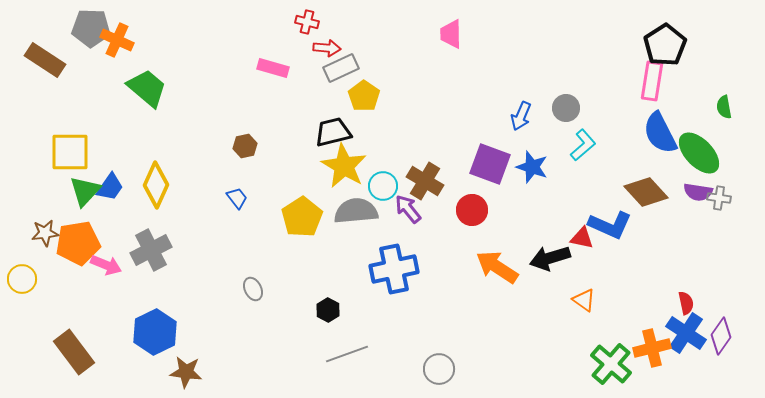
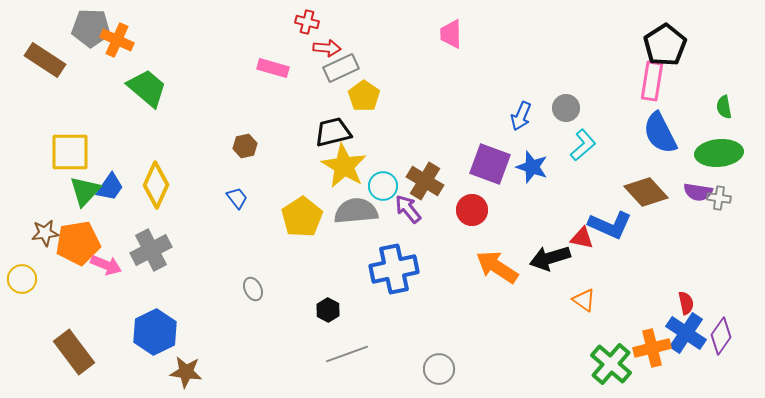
green ellipse at (699, 153): moved 20 px right; rotated 51 degrees counterclockwise
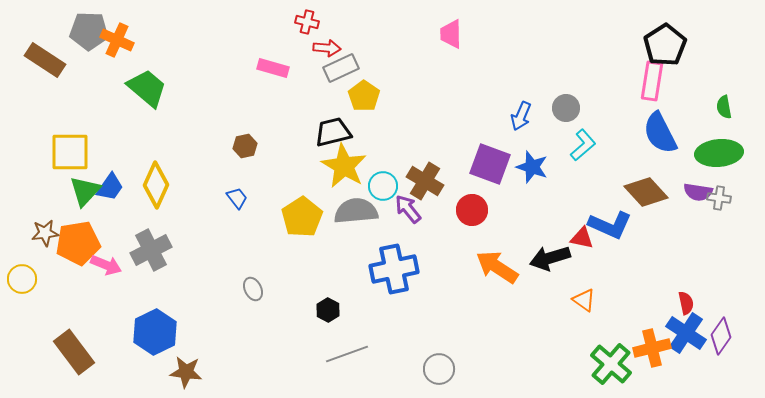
gray pentagon at (91, 28): moved 2 px left, 3 px down
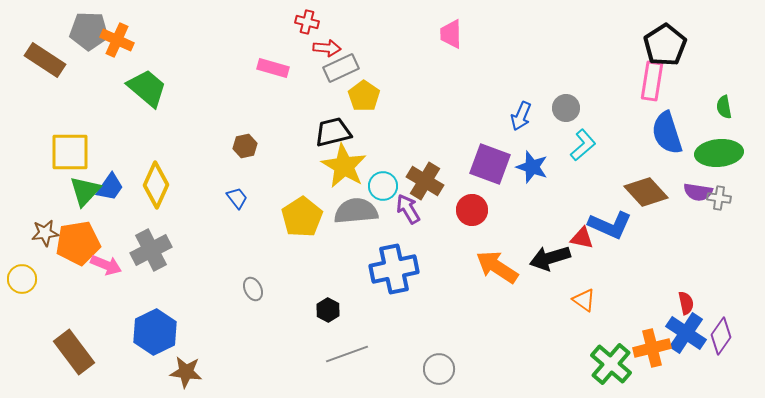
blue semicircle at (660, 133): moved 7 px right; rotated 9 degrees clockwise
purple arrow at (408, 209): rotated 8 degrees clockwise
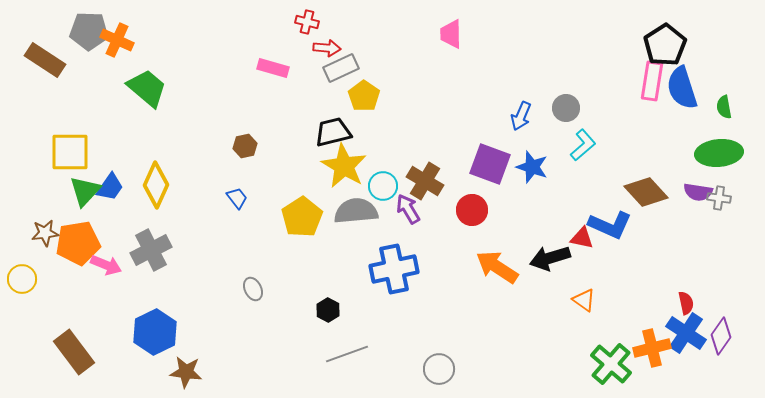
blue semicircle at (667, 133): moved 15 px right, 45 px up
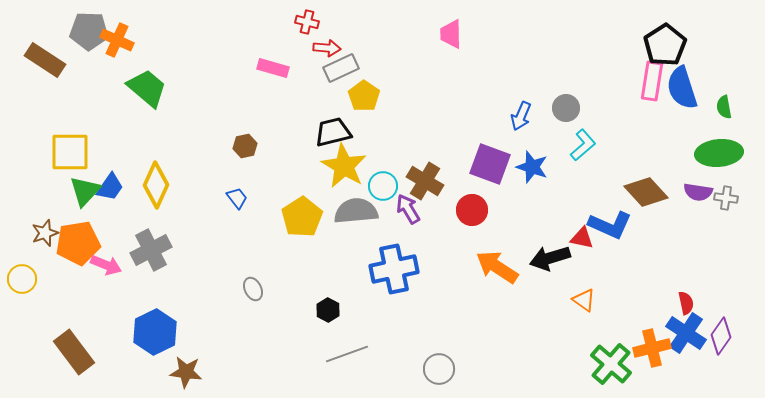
gray cross at (719, 198): moved 7 px right
brown star at (45, 233): rotated 12 degrees counterclockwise
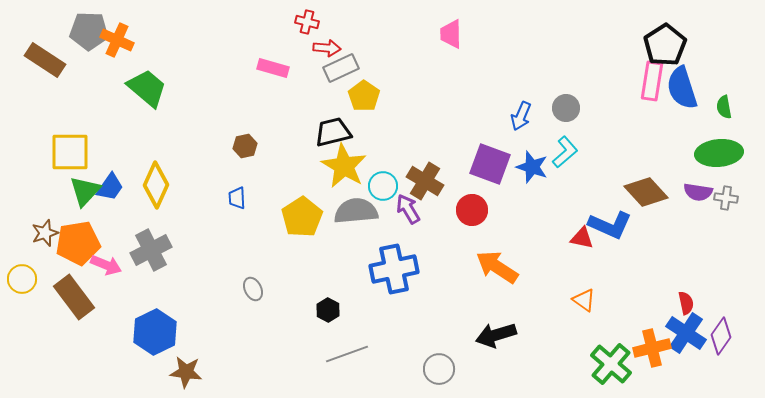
cyan L-shape at (583, 145): moved 18 px left, 7 px down
blue trapezoid at (237, 198): rotated 145 degrees counterclockwise
black arrow at (550, 258): moved 54 px left, 77 px down
brown rectangle at (74, 352): moved 55 px up
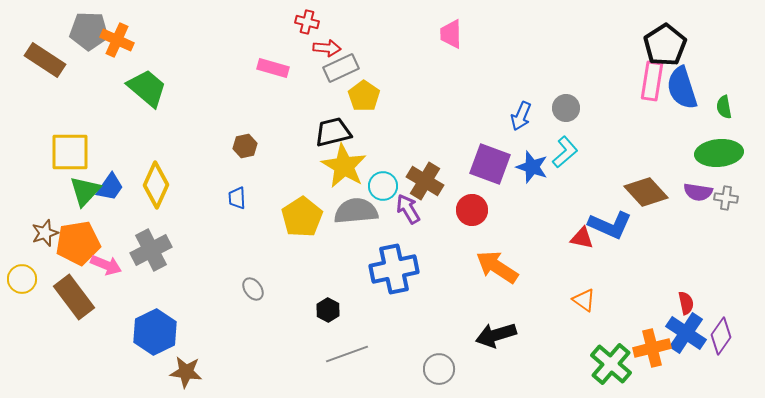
gray ellipse at (253, 289): rotated 10 degrees counterclockwise
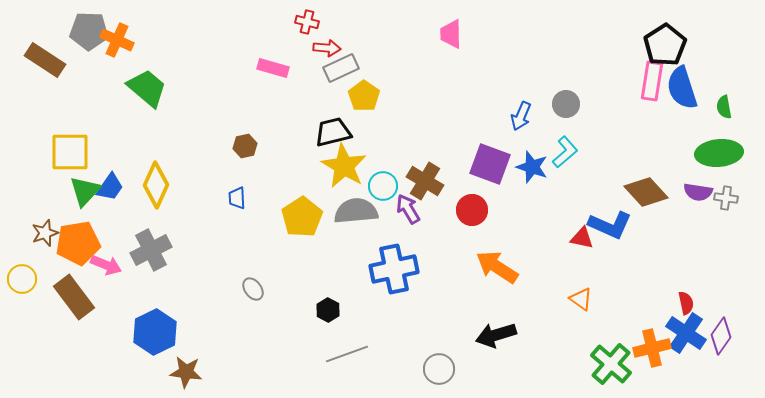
gray circle at (566, 108): moved 4 px up
orange triangle at (584, 300): moved 3 px left, 1 px up
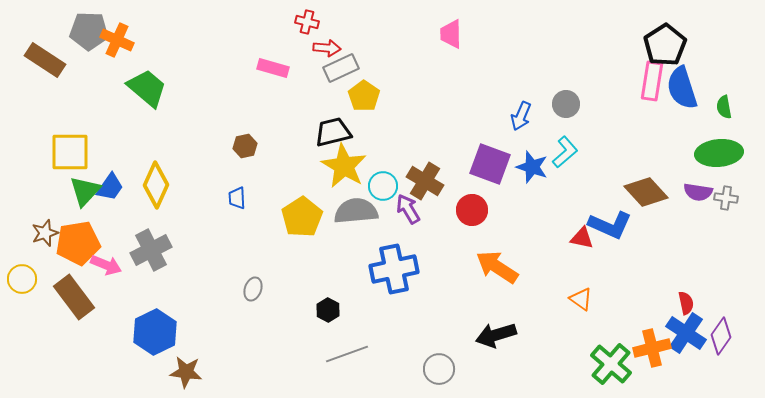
gray ellipse at (253, 289): rotated 55 degrees clockwise
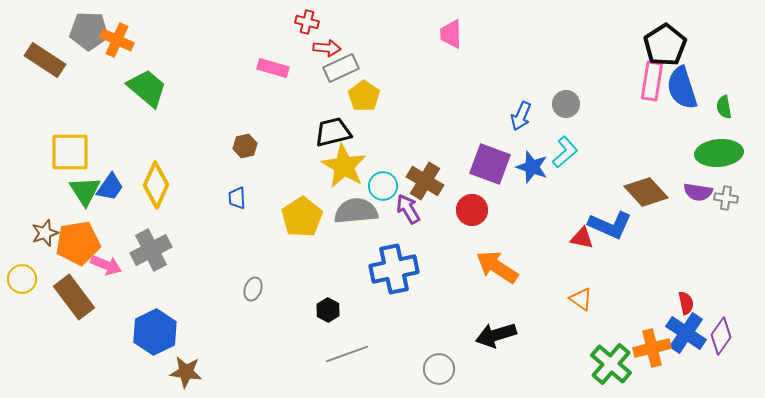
green triangle at (85, 191): rotated 16 degrees counterclockwise
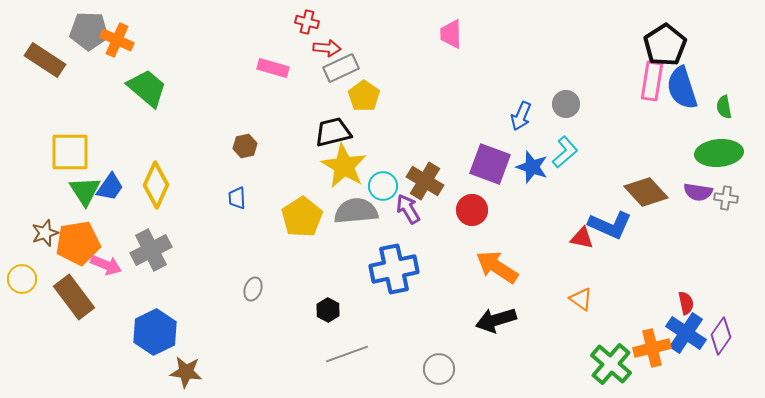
black arrow at (496, 335): moved 15 px up
